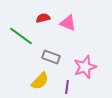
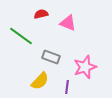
red semicircle: moved 2 px left, 4 px up
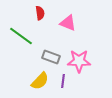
red semicircle: moved 1 px left, 1 px up; rotated 96 degrees clockwise
pink star: moved 6 px left, 6 px up; rotated 20 degrees clockwise
purple line: moved 4 px left, 6 px up
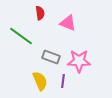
yellow semicircle: rotated 66 degrees counterclockwise
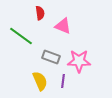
pink triangle: moved 5 px left, 3 px down
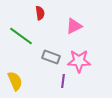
pink triangle: moved 11 px right; rotated 48 degrees counterclockwise
yellow semicircle: moved 25 px left
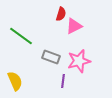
red semicircle: moved 21 px right, 1 px down; rotated 24 degrees clockwise
pink star: rotated 15 degrees counterclockwise
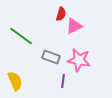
pink star: moved 1 px up; rotated 25 degrees clockwise
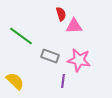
red semicircle: rotated 32 degrees counterclockwise
pink triangle: rotated 24 degrees clockwise
gray rectangle: moved 1 px left, 1 px up
yellow semicircle: rotated 24 degrees counterclockwise
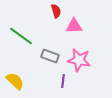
red semicircle: moved 5 px left, 3 px up
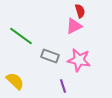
red semicircle: moved 24 px right
pink triangle: rotated 24 degrees counterclockwise
purple line: moved 5 px down; rotated 24 degrees counterclockwise
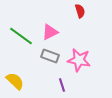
pink triangle: moved 24 px left, 6 px down
purple line: moved 1 px left, 1 px up
